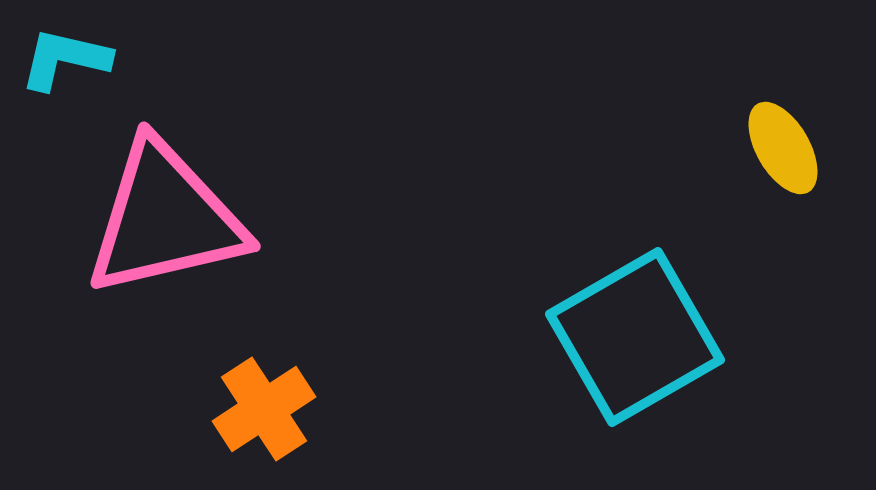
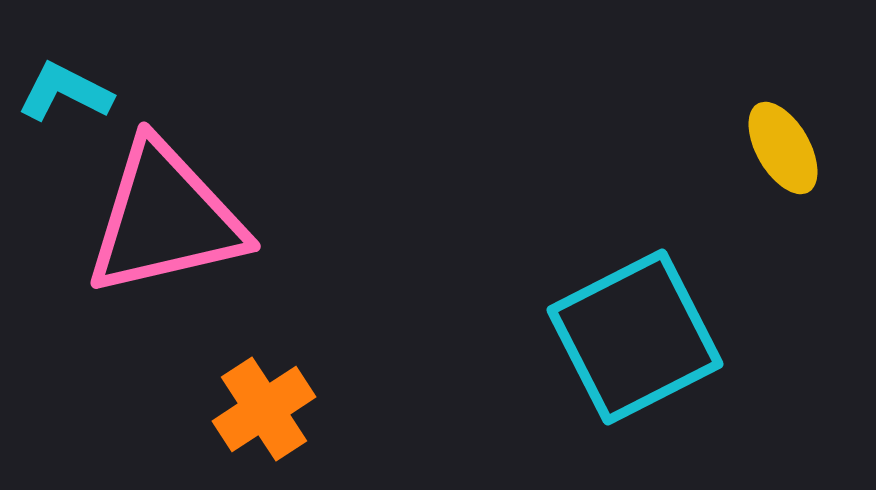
cyan L-shape: moved 33 px down; rotated 14 degrees clockwise
cyan square: rotated 3 degrees clockwise
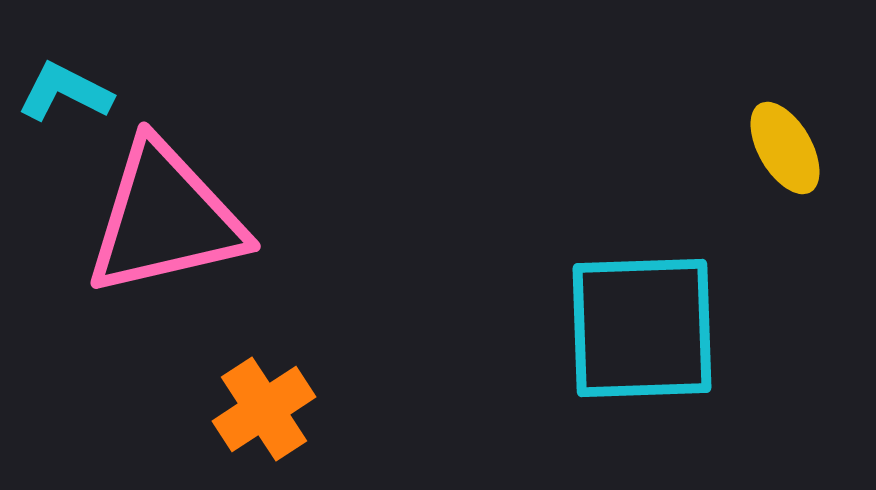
yellow ellipse: moved 2 px right
cyan square: moved 7 px right, 9 px up; rotated 25 degrees clockwise
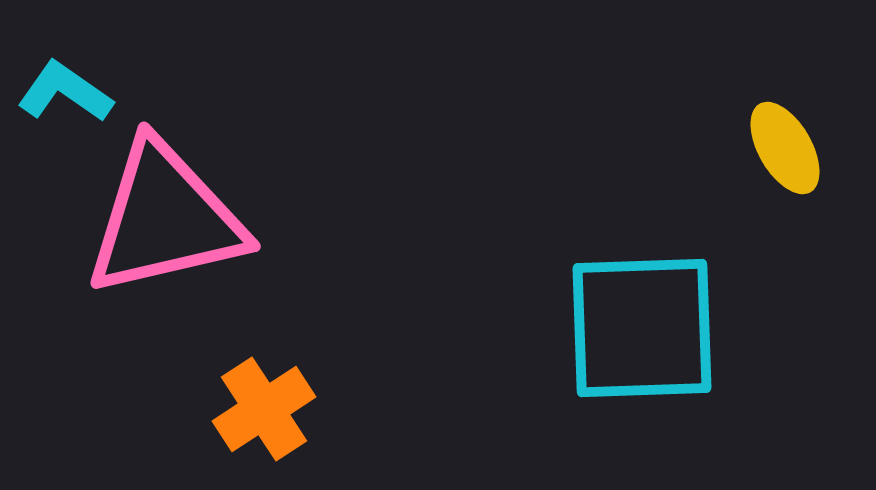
cyan L-shape: rotated 8 degrees clockwise
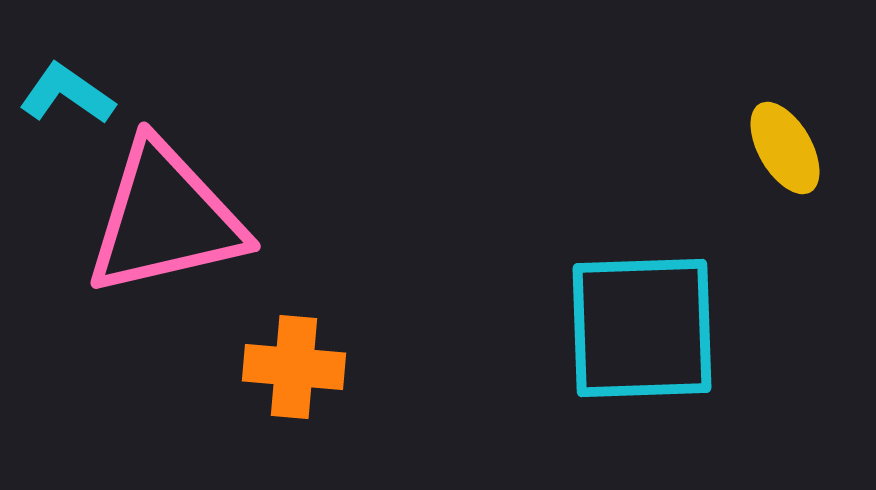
cyan L-shape: moved 2 px right, 2 px down
orange cross: moved 30 px right, 42 px up; rotated 38 degrees clockwise
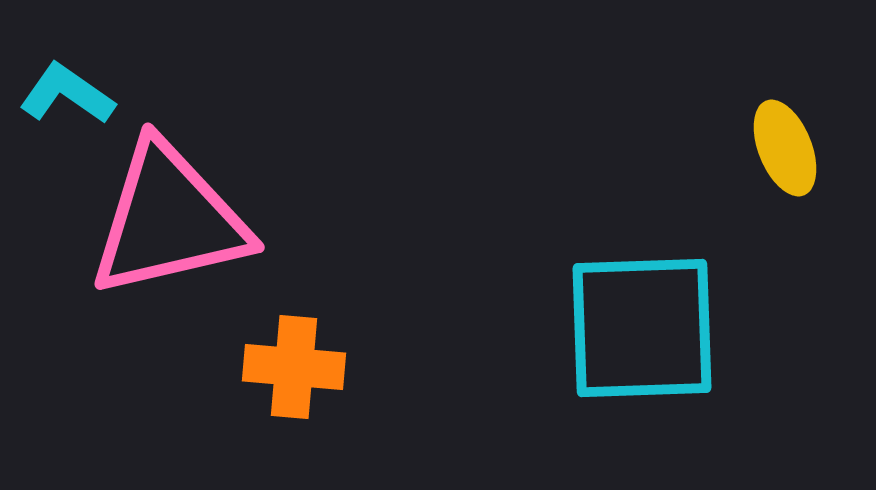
yellow ellipse: rotated 8 degrees clockwise
pink triangle: moved 4 px right, 1 px down
